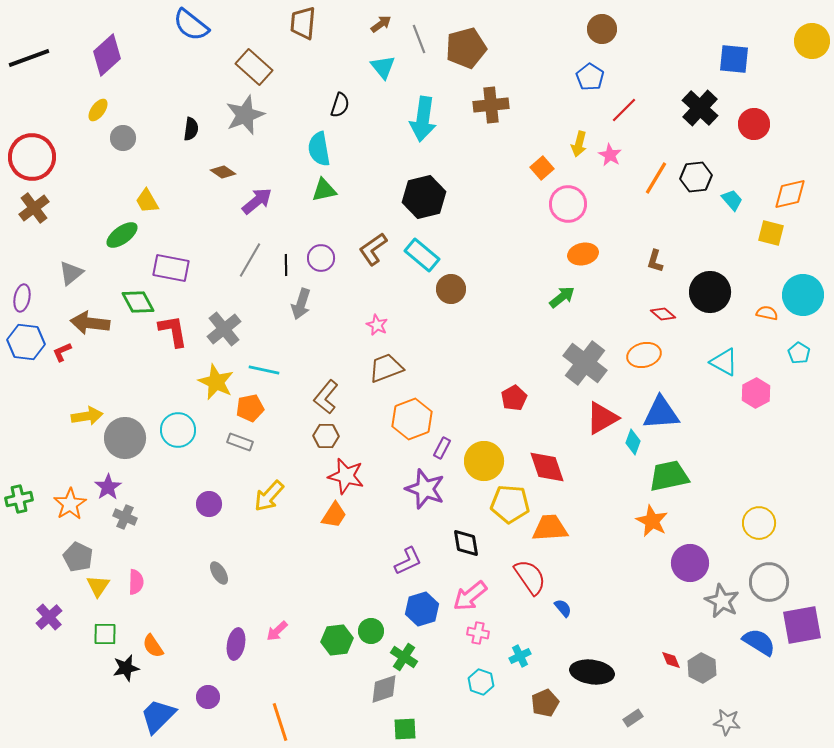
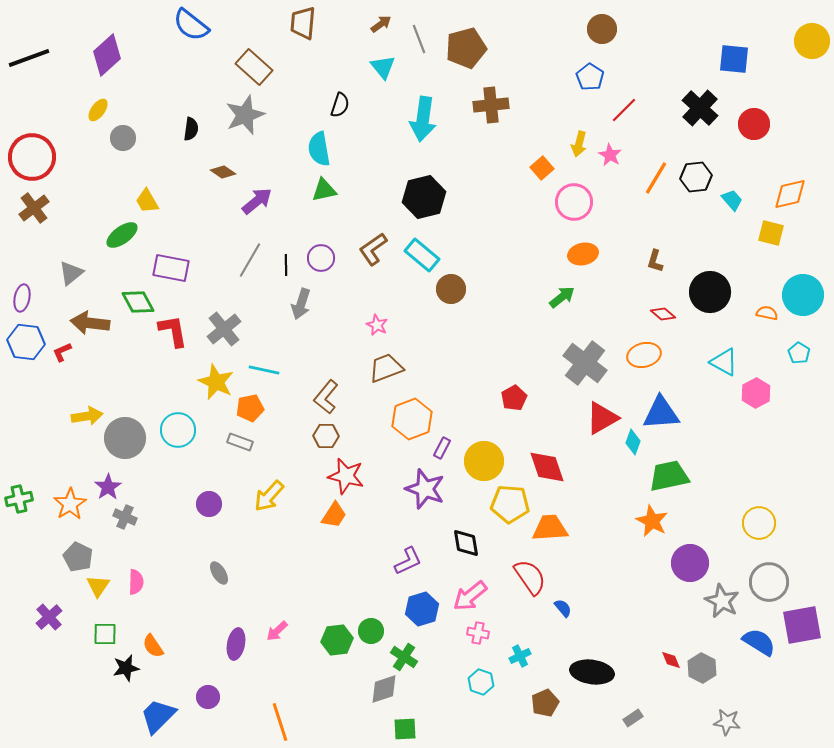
pink circle at (568, 204): moved 6 px right, 2 px up
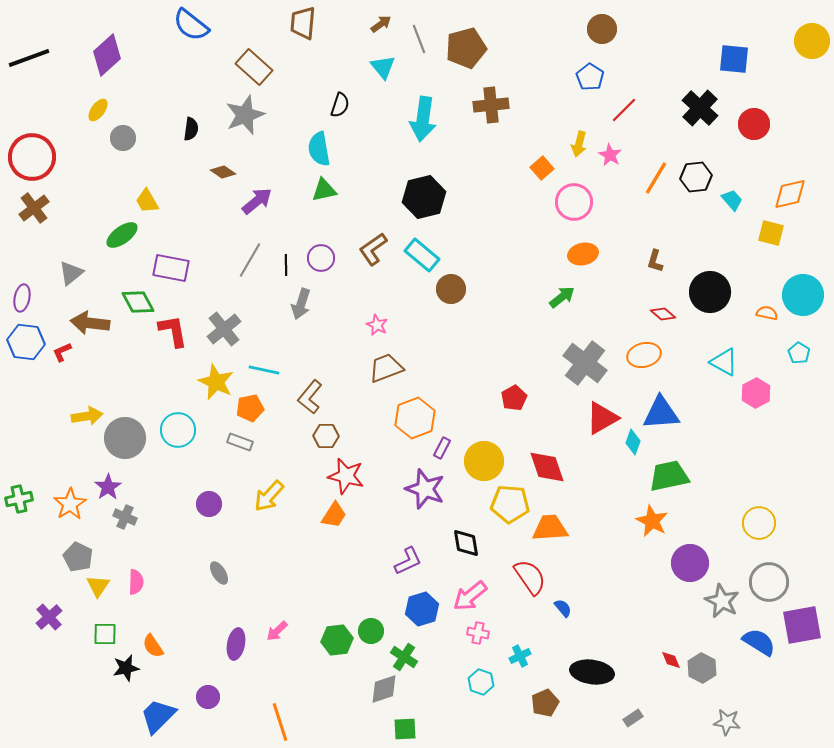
brown L-shape at (326, 397): moved 16 px left
orange hexagon at (412, 419): moved 3 px right, 1 px up
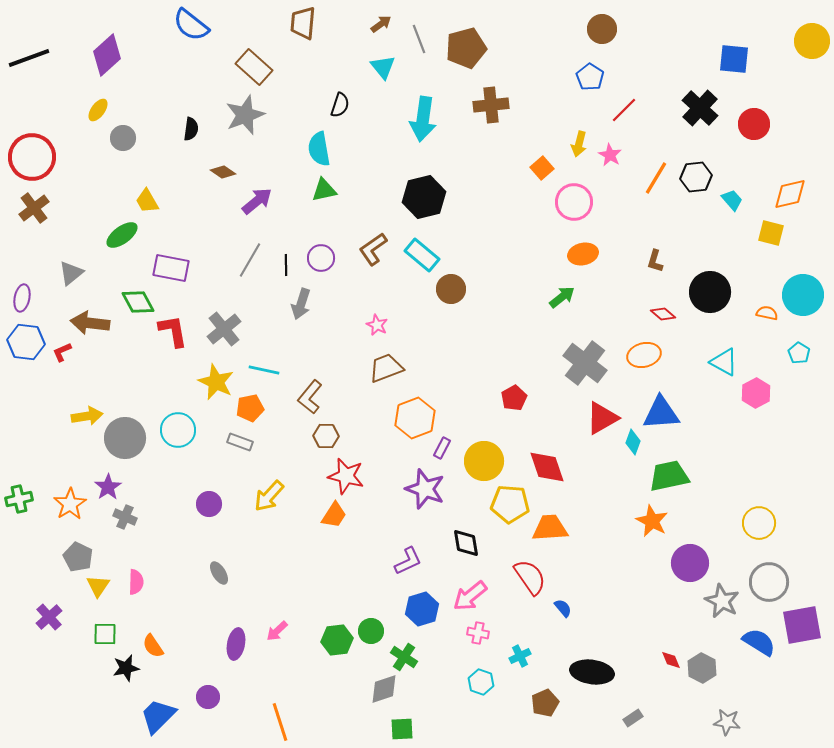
green square at (405, 729): moved 3 px left
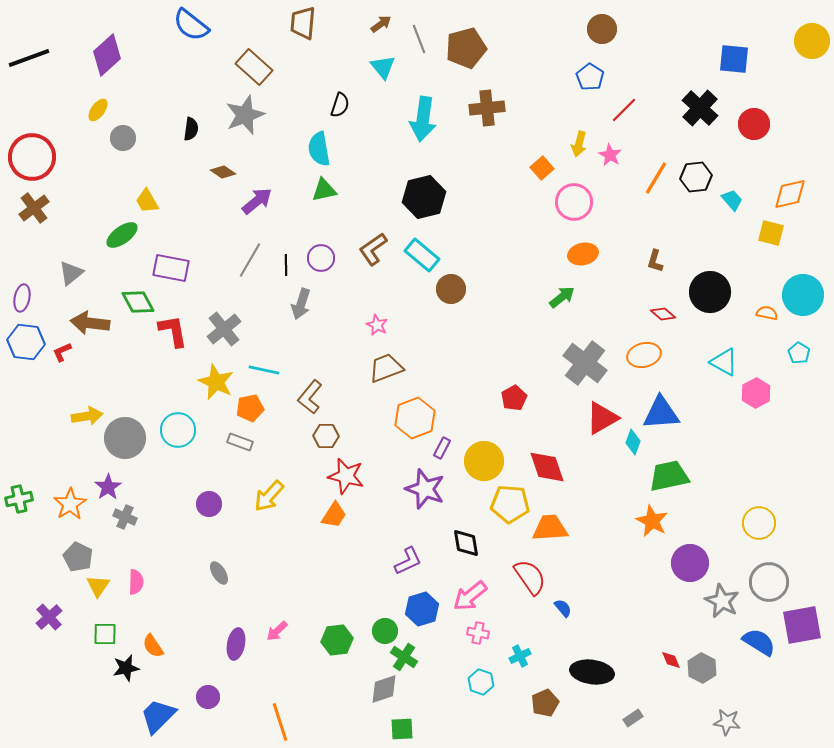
brown cross at (491, 105): moved 4 px left, 3 px down
green circle at (371, 631): moved 14 px right
